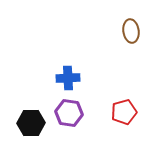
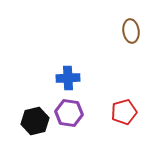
black hexagon: moved 4 px right, 2 px up; rotated 12 degrees counterclockwise
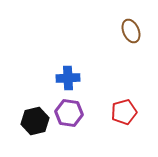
brown ellipse: rotated 15 degrees counterclockwise
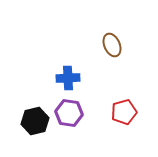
brown ellipse: moved 19 px left, 14 px down
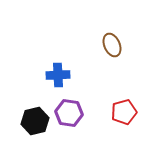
blue cross: moved 10 px left, 3 px up
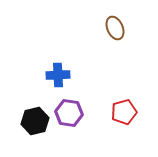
brown ellipse: moved 3 px right, 17 px up
